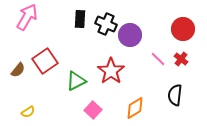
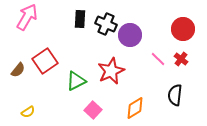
red star: rotated 12 degrees clockwise
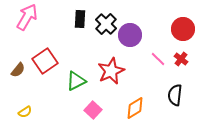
black cross: rotated 20 degrees clockwise
yellow semicircle: moved 3 px left
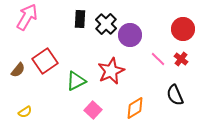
black semicircle: rotated 30 degrees counterclockwise
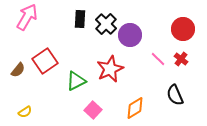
red star: moved 1 px left, 2 px up
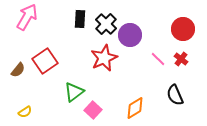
red star: moved 6 px left, 11 px up
green triangle: moved 2 px left, 11 px down; rotated 10 degrees counterclockwise
